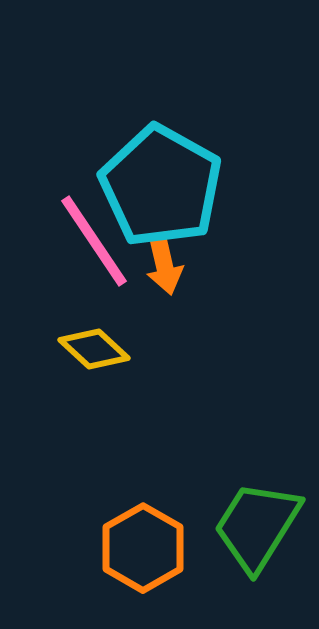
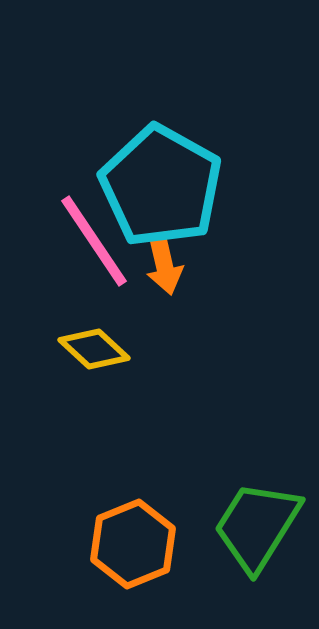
orange hexagon: moved 10 px left, 4 px up; rotated 8 degrees clockwise
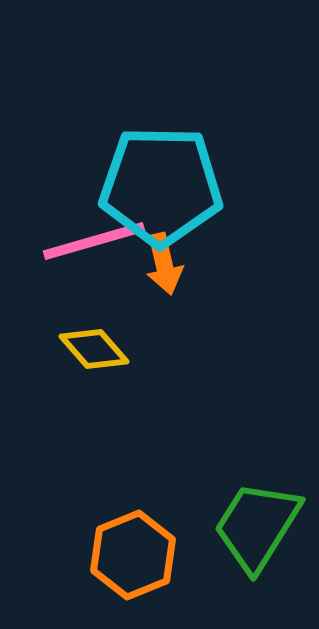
cyan pentagon: rotated 28 degrees counterclockwise
pink line: rotated 72 degrees counterclockwise
yellow diamond: rotated 6 degrees clockwise
orange hexagon: moved 11 px down
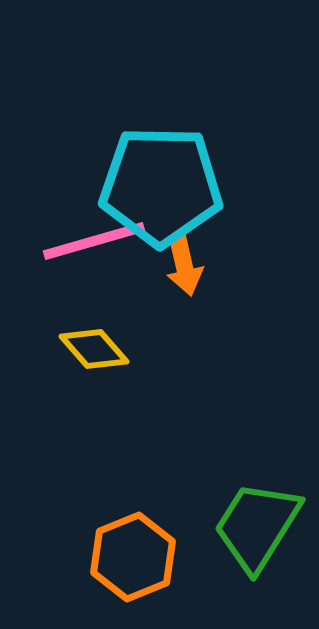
orange arrow: moved 20 px right, 1 px down
orange hexagon: moved 2 px down
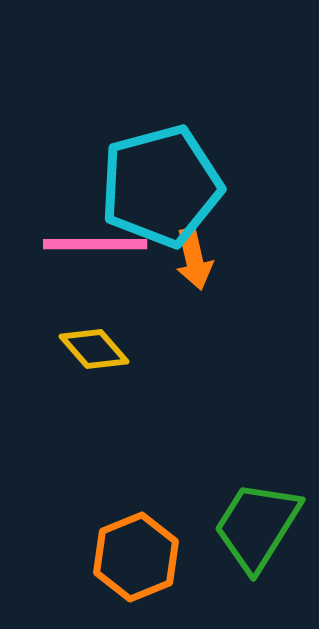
cyan pentagon: rotated 16 degrees counterclockwise
pink line: moved 1 px right, 3 px down; rotated 16 degrees clockwise
orange arrow: moved 10 px right, 6 px up
orange hexagon: moved 3 px right
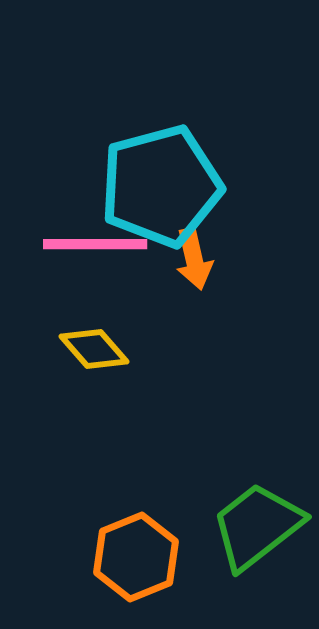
green trapezoid: rotated 20 degrees clockwise
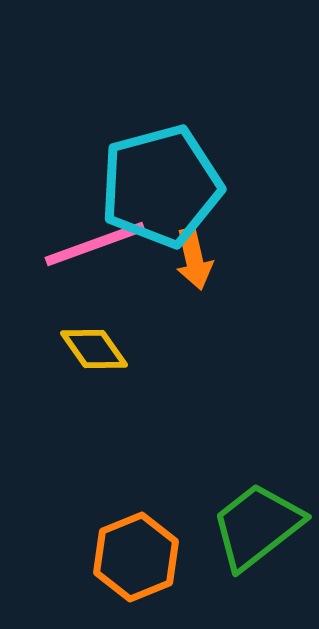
pink line: rotated 20 degrees counterclockwise
yellow diamond: rotated 6 degrees clockwise
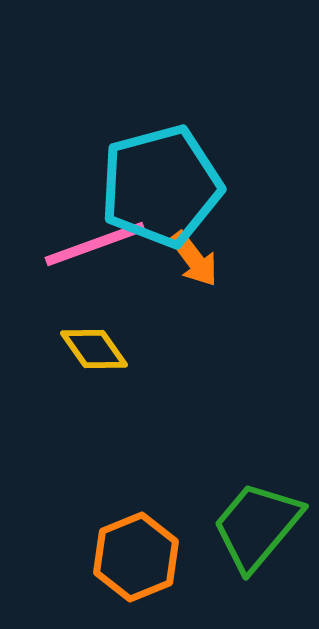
orange arrow: rotated 24 degrees counterclockwise
green trapezoid: rotated 12 degrees counterclockwise
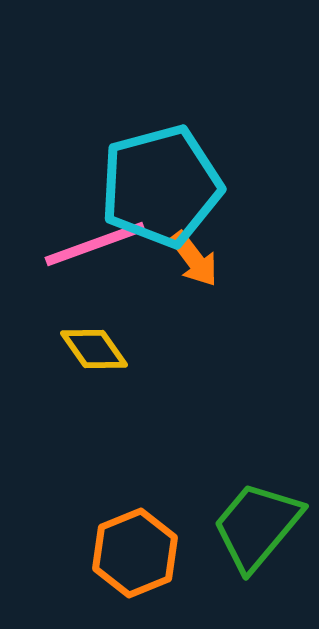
orange hexagon: moved 1 px left, 4 px up
